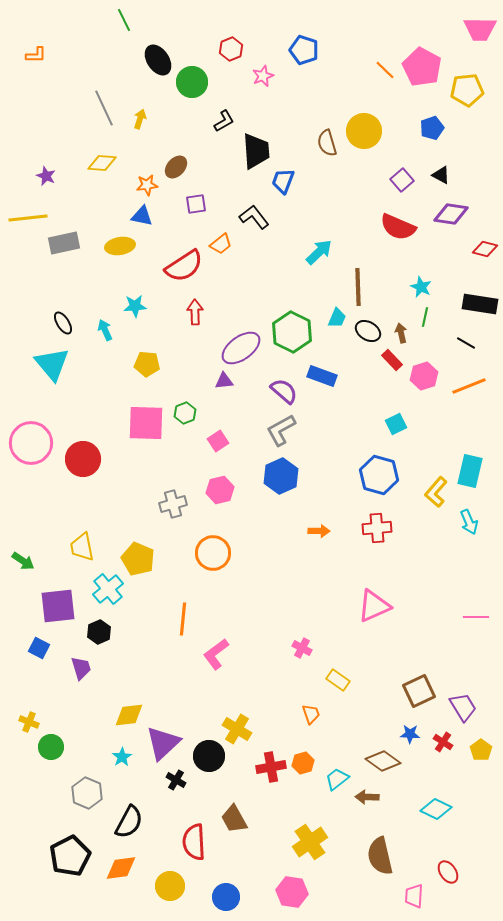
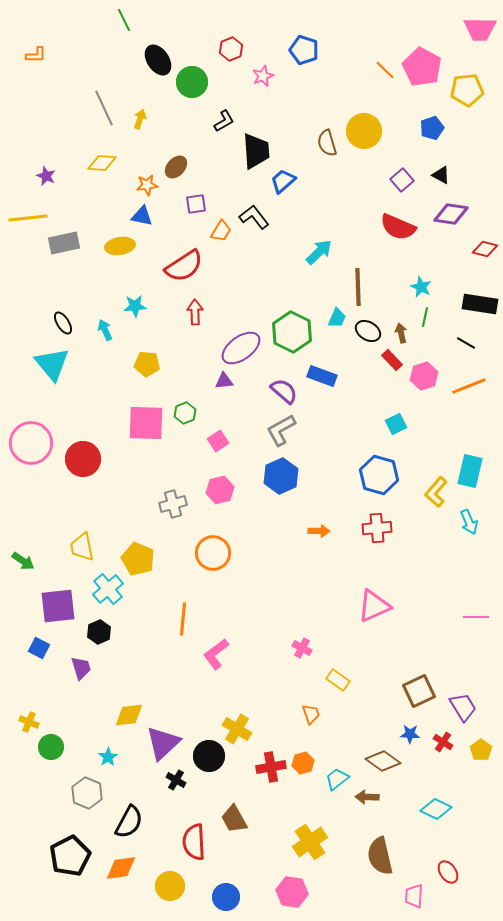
blue trapezoid at (283, 181): rotated 28 degrees clockwise
orange trapezoid at (221, 244): moved 13 px up; rotated 20 degrees counterclockwise
cyan star at (122, 757): moved 14 px left
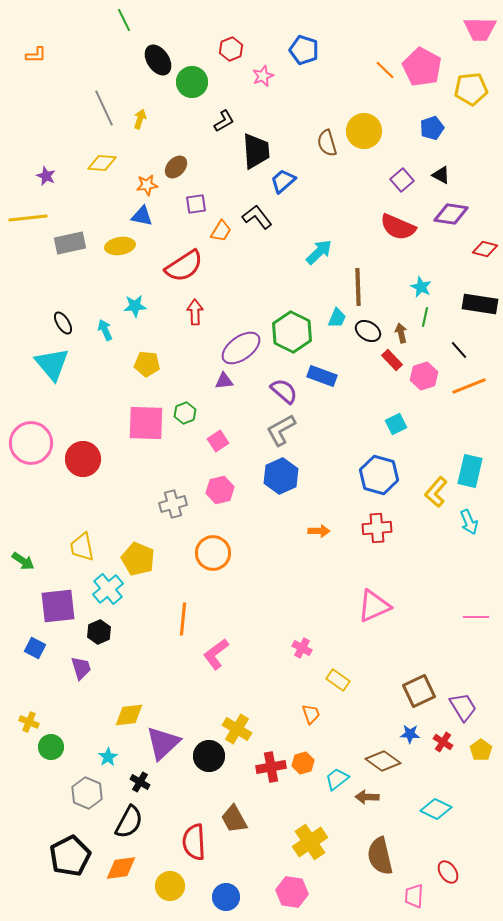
yellow pentagon at (467, 90): moved 4 px right, 1 px up
black L-shape at (254, 217): moved 3 px right
gray rectangle at (64, 243): moved 6 px right
black line at (466, 343): moved 7 px left, 7 px down; rotated 18 degrees clockwise
blue square at (39, 648): moved 4 px left
black cross at (176, 780): moved 36 px left, 2 px down
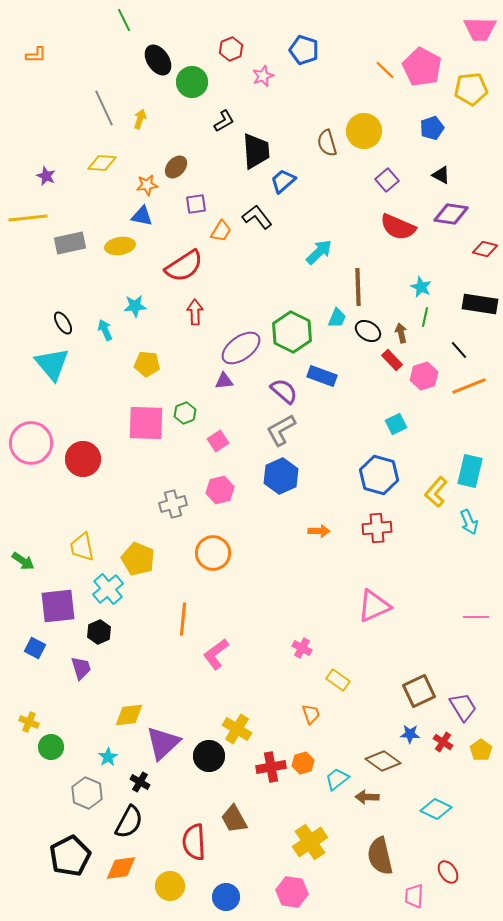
purple square at (402, 180): moved 15 px left
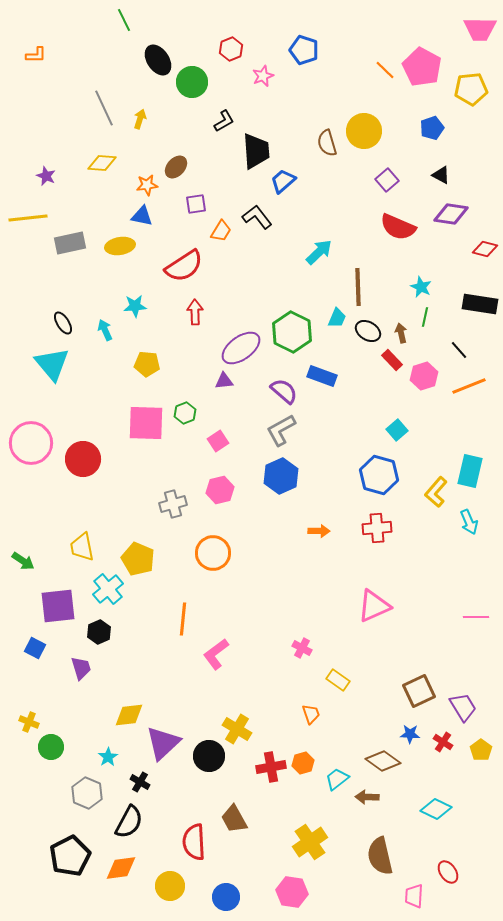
cyan square at (396, 424): moved 1 px right, 6 px down; rotated 15 degrees counterclockwise
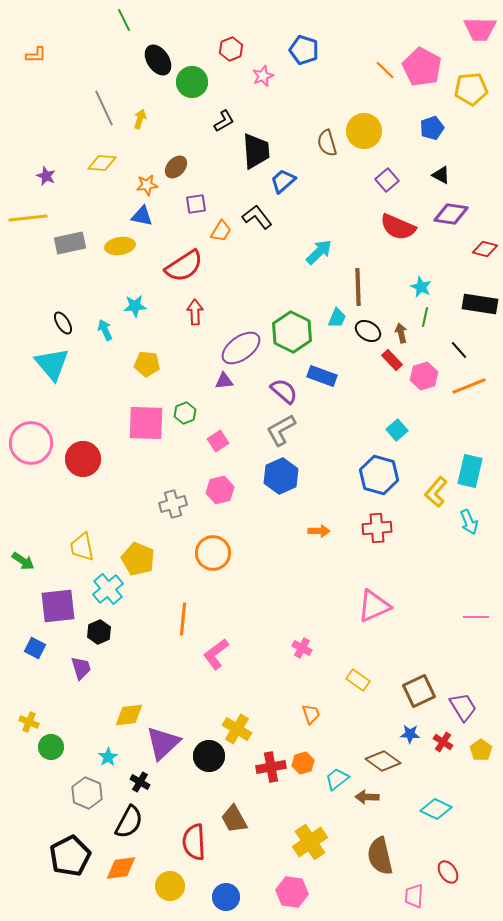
yellow rectangle at (338, 680): moved 20 px right
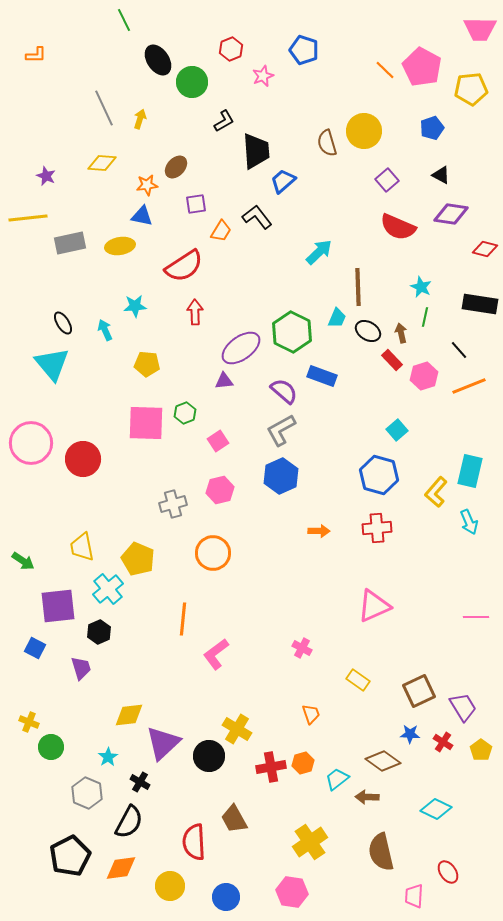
brown semicircle at (380, 856): moved 1 px right, 4 px up
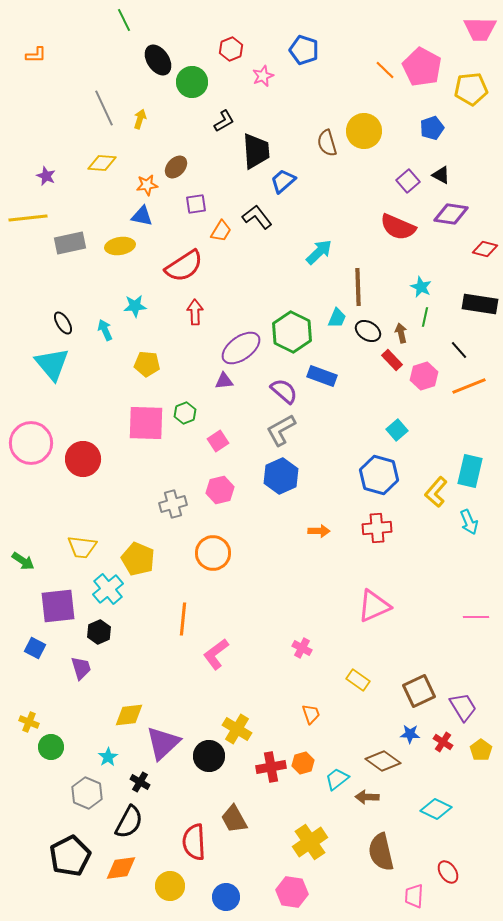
purple square at (387, 180): moved 21 px right, 1 px down
yellow trapezoid at (82, 547): rotated 72 degrees counterclockwise
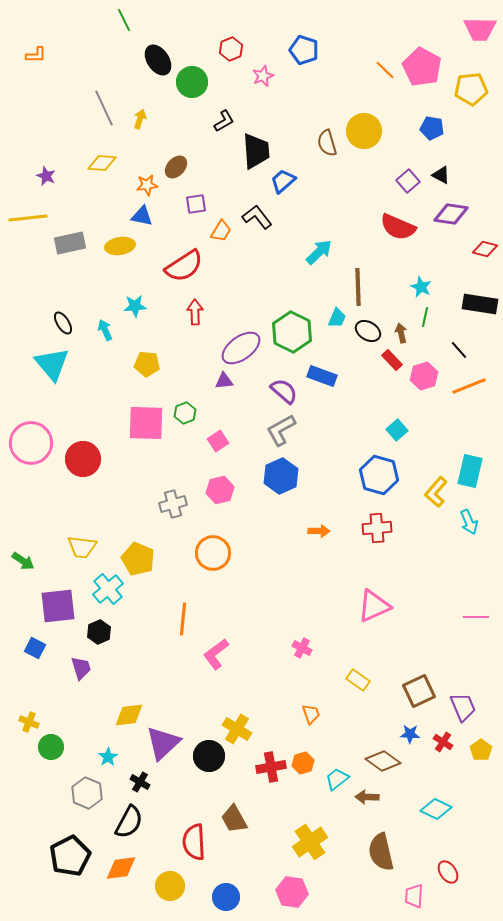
blue pentagon at (432, 128): rotated 30 degrees clockwise
purple trapezoid at (463, 707): rotated 8 degrees clockwise
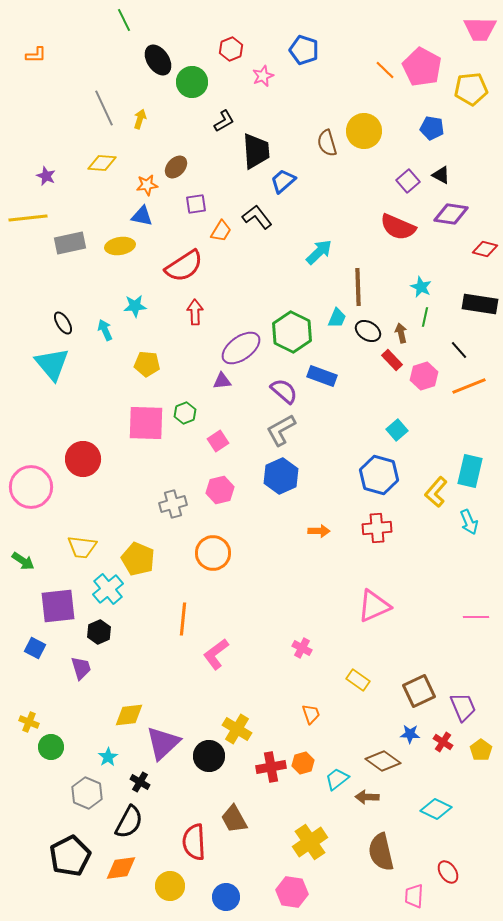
purple triangle at (224, 381): moved 2 px left
pink circle at (31, 443): moved 44 px down
